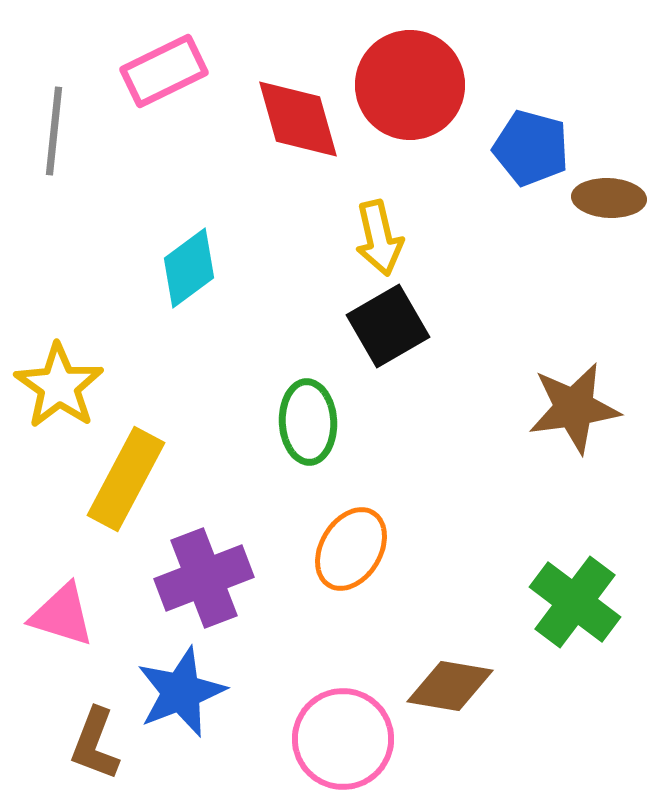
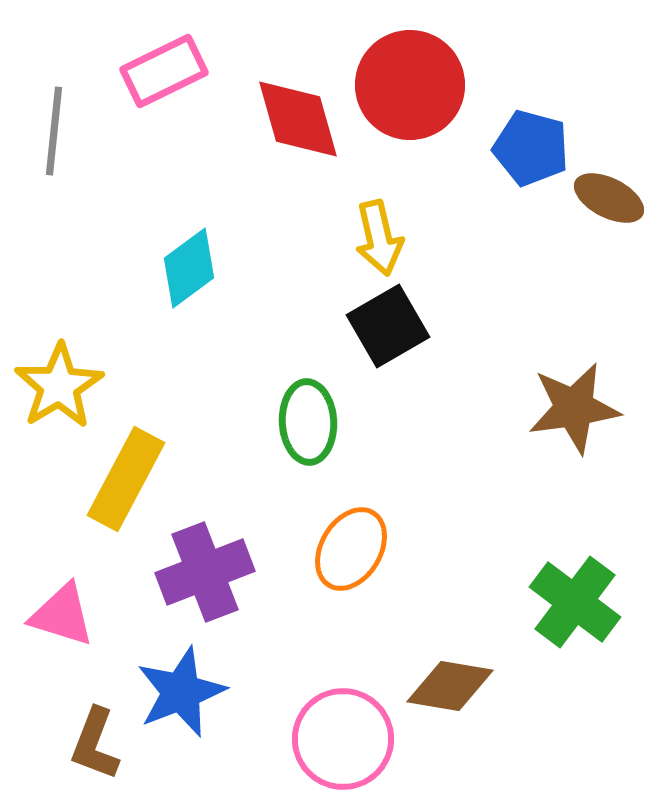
brown ellipse: rotated 24 degrees clockwise
yellow star: rotated 6 degrees clockwise
purple cross: moved 1 px right, 6 px up
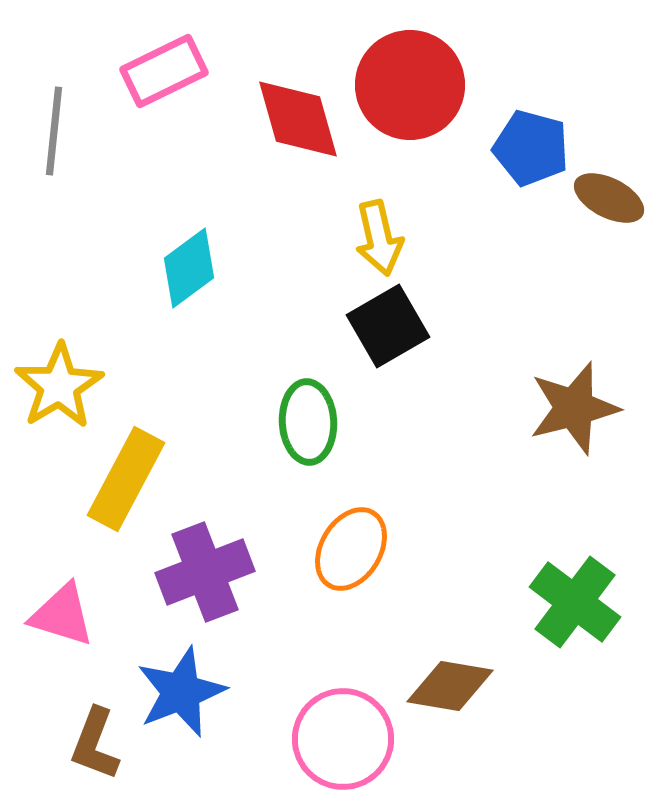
brown star: rotated 6 degrees counterclockwise
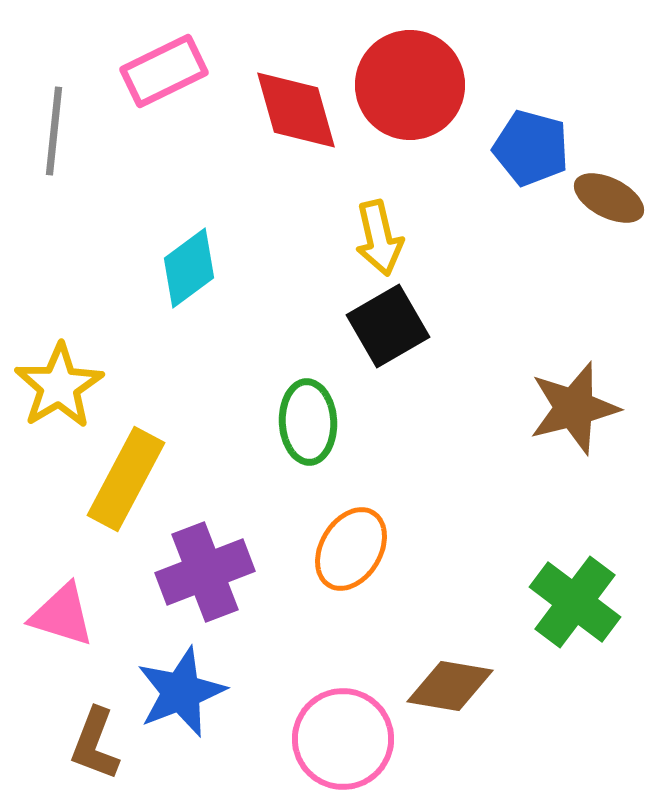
red diamond: moved 2 px left, 9 px up
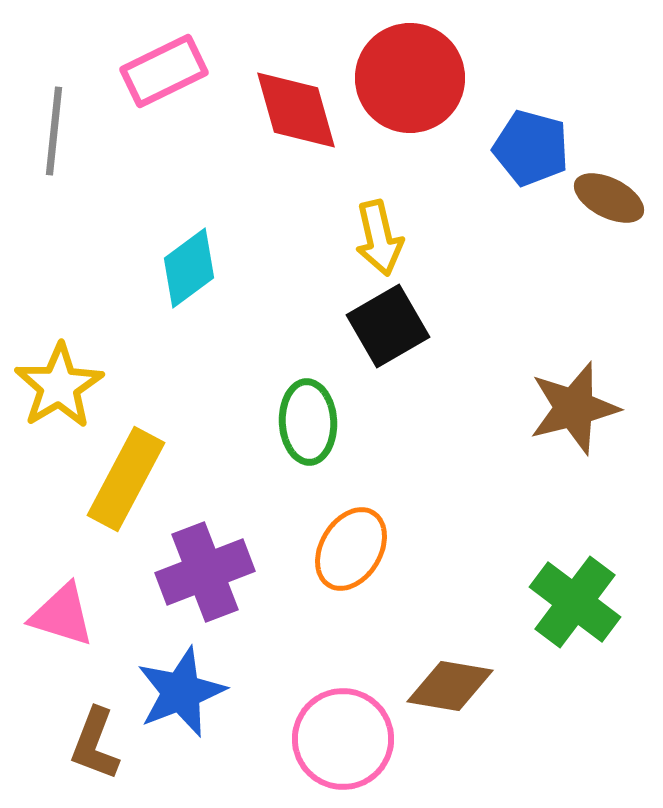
red circle: moved 7 px up
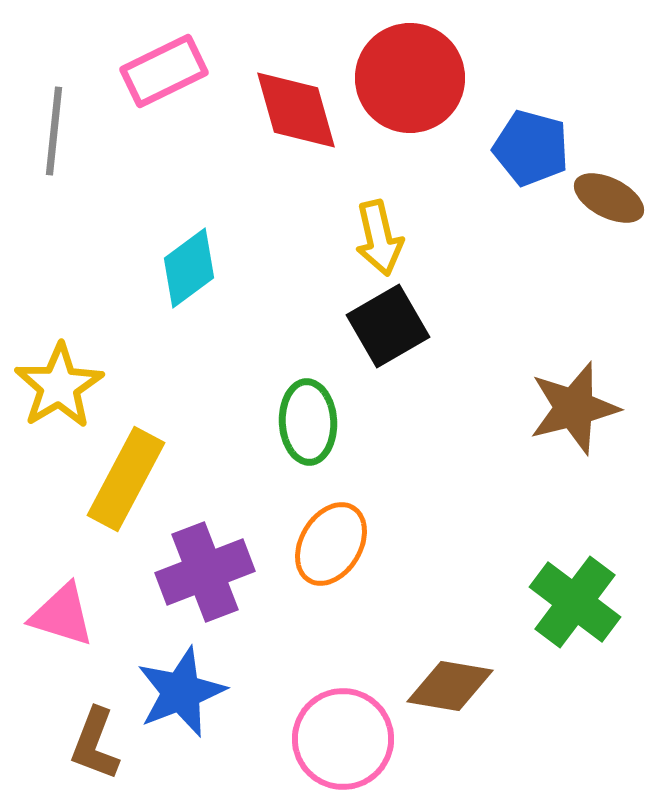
orange ellipse: moved 20 px left, 5 px up
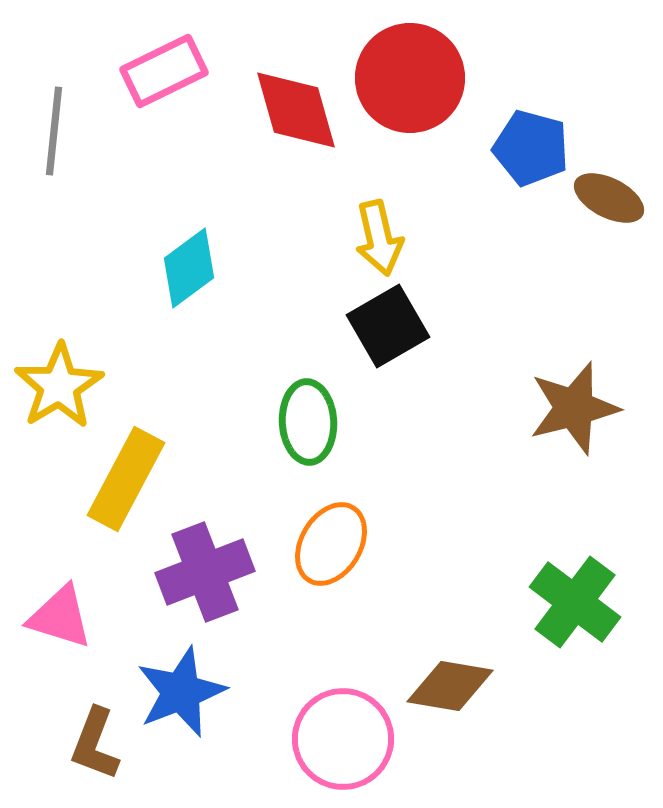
pink triangle: moved 2 px left, 2 px down
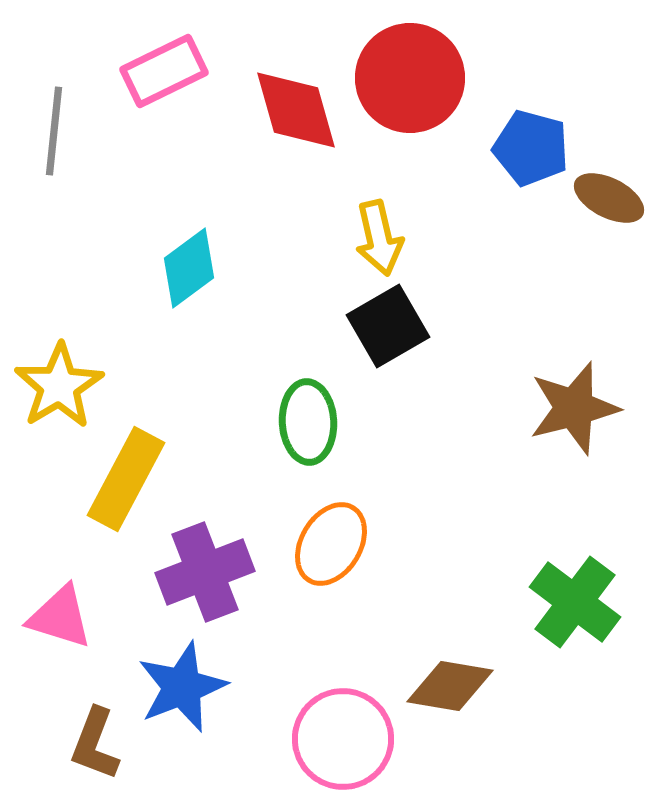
blue star: moved 1 px right, 5 px up
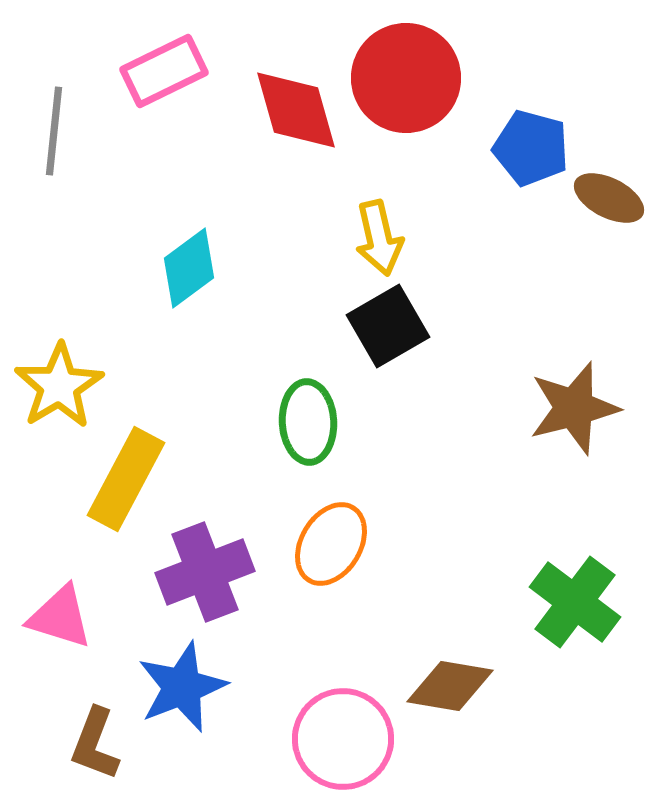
red circle: moved 4 px left
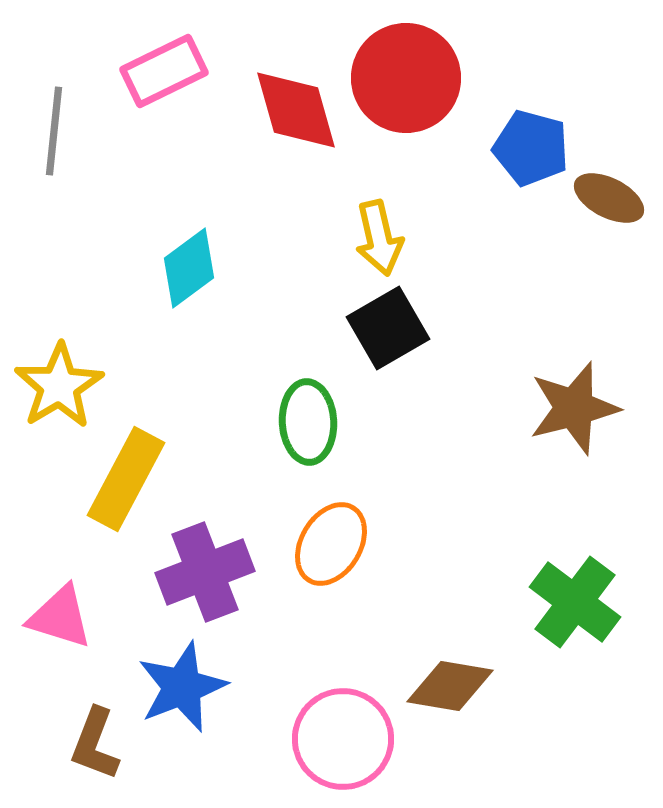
black square: moved 2 px down
